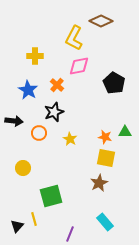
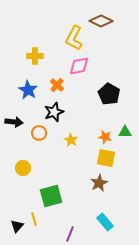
black pentagon: moved 5 px left, 11 px down
black arrow: moved 1 px down
yellow star: moved 1 px right, 1 px down
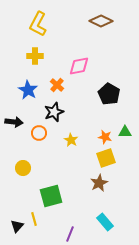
yellow L-shape: moved 36 px left, 14 px up
yellow square: rotated 30 degrees counterclockwise
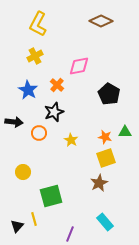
yellow cross: rotated 28 degrees counterclockwise
yellow circle: moved 4 px down
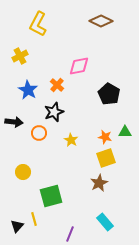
yellow cross: moved 15 px left
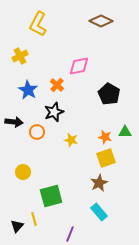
orange circle: moved 2 px left, 1 px up
yellow star: rotated 16 degrees counterclockwise
cyan rectangle: moved 6 px left, 10 px up
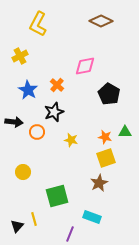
pink diamond: moved 6 px right
green square: moved 6 px right
cyan rectangle: moved 7 px left, 5 px down; rotated 30 degrees counterclockwise
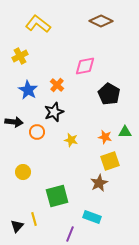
yellow L-shape: rotated 100 degrees clockwise
yellow square: moved 4 px right, 3 px down
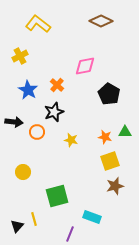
brown star: moved 16 px right, 3 px down; rotated 12 degrees clockwise
